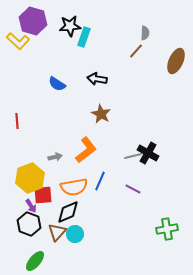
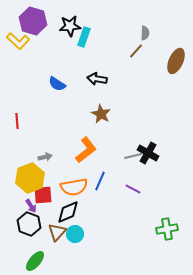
gray arrow: moved 10 px left
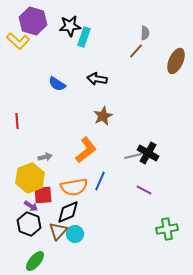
brown star: moved 2 px right, 2 px down; rotated 18 degrees clockwise
purple line: moved 11 px right, 1 px down
purple arrow: rotated 24 degrees counterclockwise
brown triangle: moved 1 px right, 1 px up
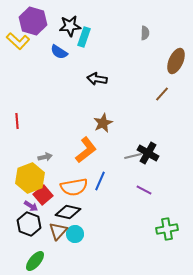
brown line: moved 26 px right, 43 px down
blue semicircle: moved 2 px right, 32 px up
brown star: moved 7 px down
red square: rotated 36 degrees counterclockwise
black diamond: rotated 35 degrees clockwise
